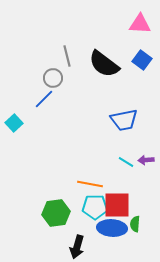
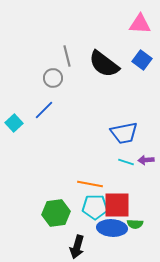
blue line: moved 11 px down
blue trapezoid: moved 13 px down
cyan line: rotated 14 degrees counterclockwise
green semicircle: rotated 91 degrees counterclockwise
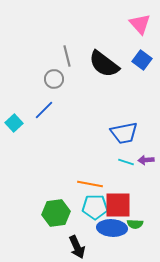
pink triangle: rotated 45 degrees clockwise
gray circle: moved 1 px right, 1 px down
red square: moved 1 px right
black arrow: rotated 40 degrees counterclockwise
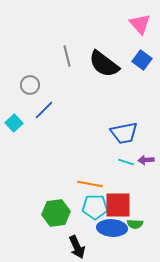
gray circle: moved 24 px left, 6 px down
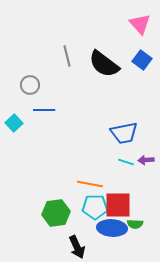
blue line: rotated 45 degrees clockwise
